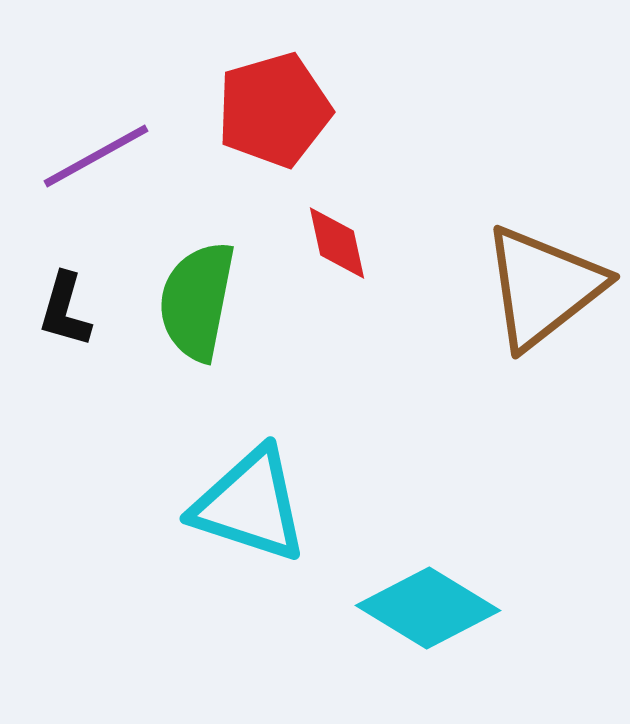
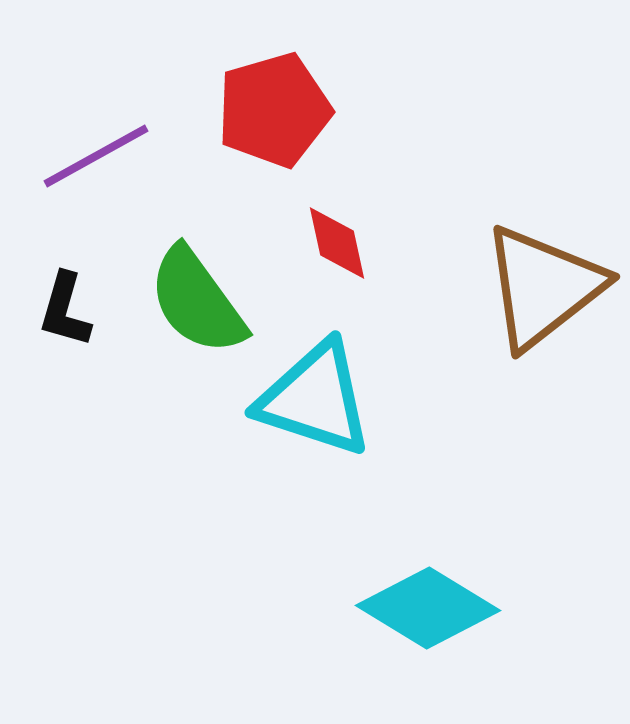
green semicircle: rotated 47 degrees counterclockwise
cyan triangle: moved 65 px right, 106 px up
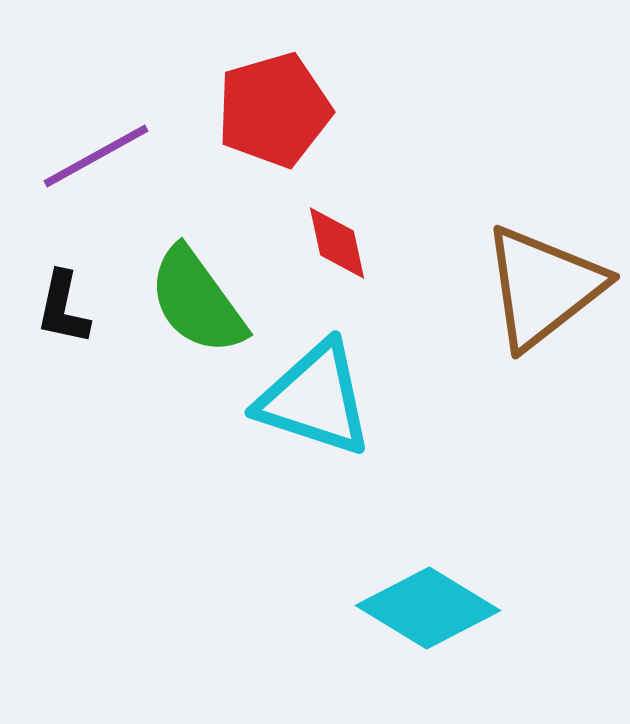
black L-shape: moved 2 px left, 2 px up; rotated 4 degrees counterclockwise
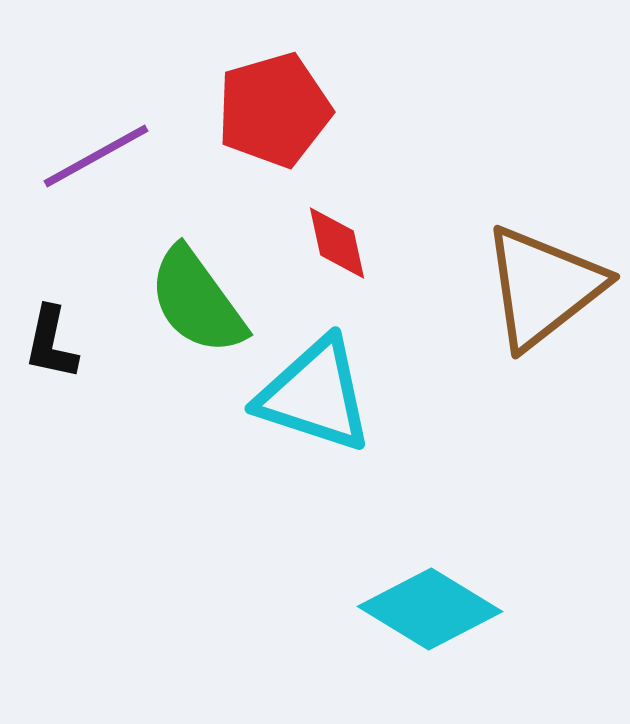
black L-shape: moved 12 px left, 35 px down
cyan triangle: moved 4 px up
cyan diamond: moved 2 px right, 1 px down
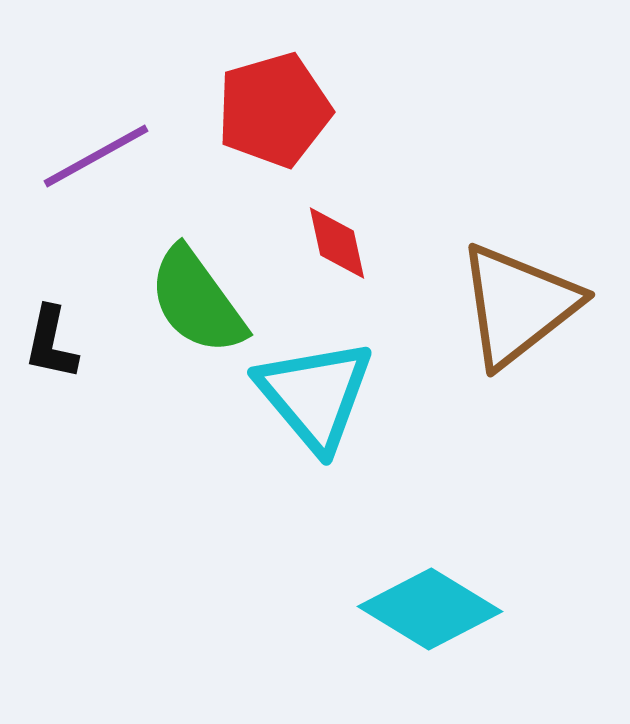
brown triangle: moved 25 px left, 18 px down
cyan triangle: rotated 32 degrees clockwise
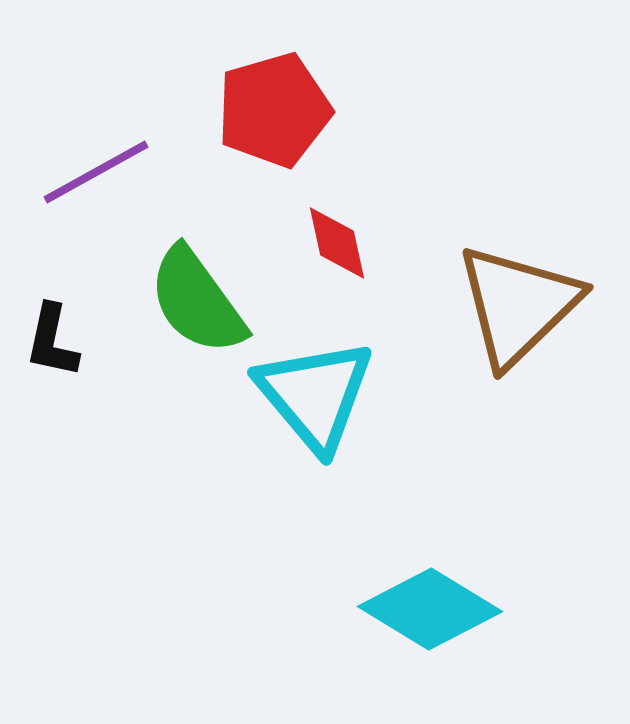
purple line: moved 16 px down
brown triangle: rotated 6 degrees counterclockwise
black L-shape: moved 1 px right, 2 px up
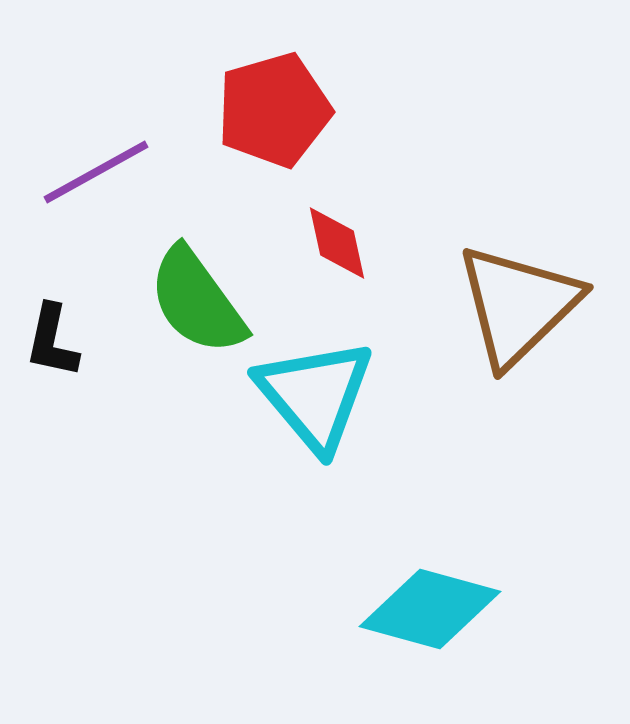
cyan diamond: rotated 16 degrees counterclockwise
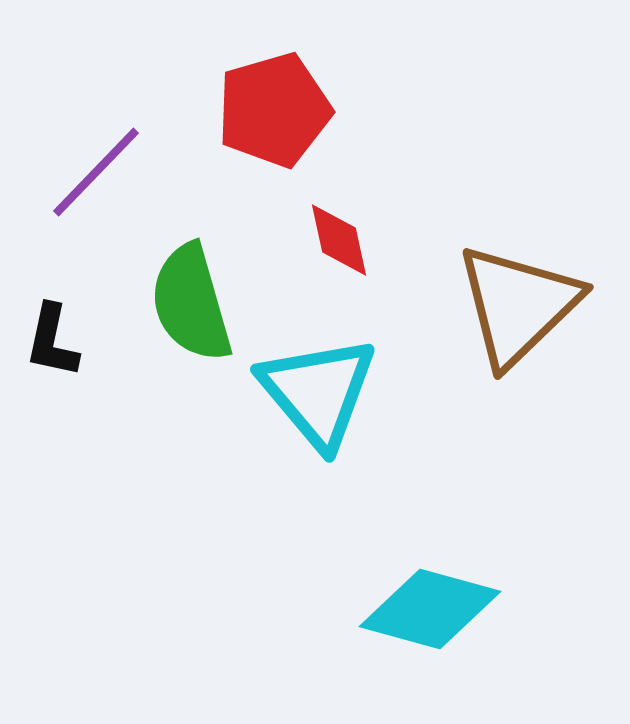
purple line: rotated 17 degrees counterclockwise
red diamond: moved 2 px right, 3 px up
green semicircle: moved 6 px left, 2 px down; rotated 20 degrees clockwise
cyan triangle: moved 3 px right, 3 px up
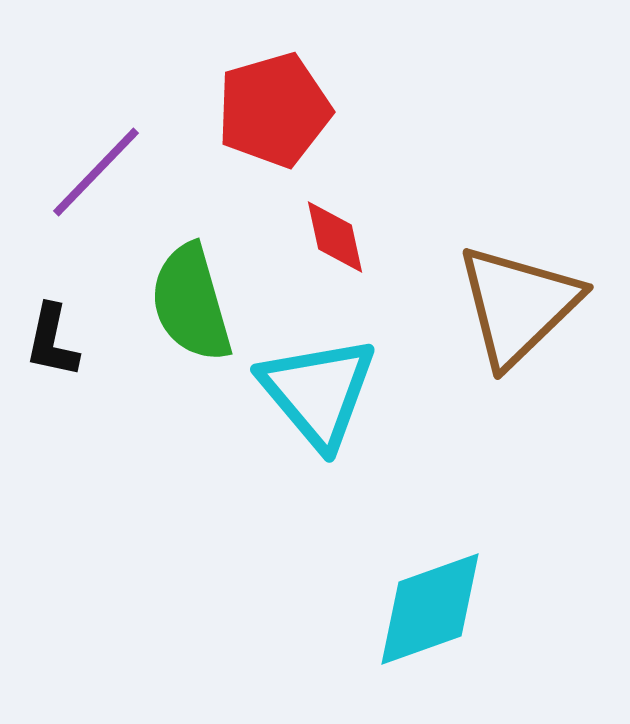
red diamond: moved 4 px left, 3 px up
cyan diamond: rotated 35 degrees counterclockwise
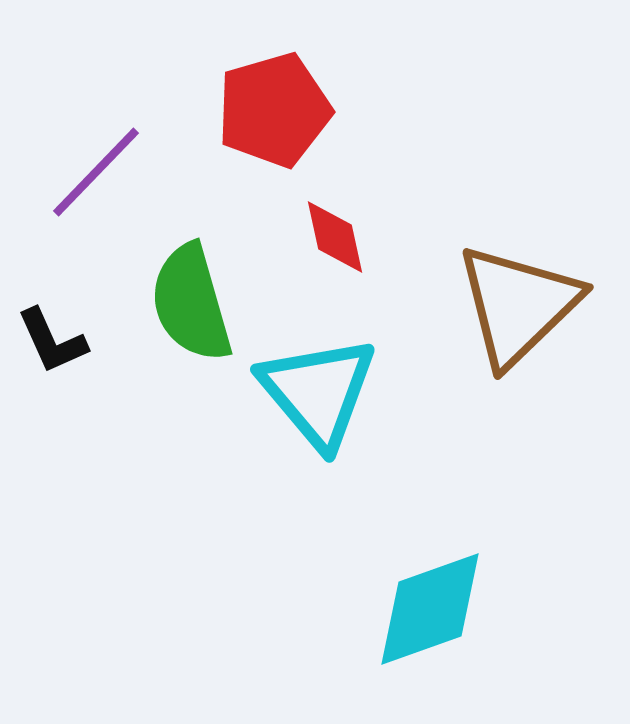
black L-shape: rotated 36 degrees counterclockwise
